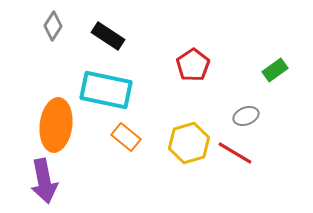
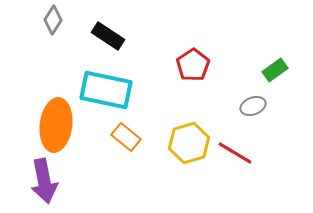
gray diamond: moved 6 px up
gray ellipse: moved 7 px right, 10 px up
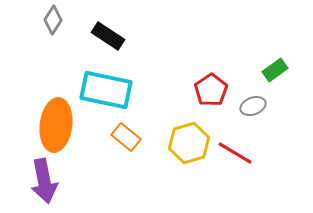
red pentagon: moved 18 px right, 25 px down
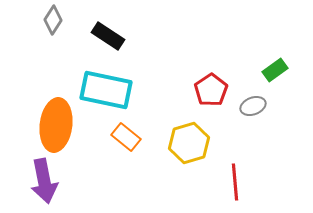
red line: moved 29 px down; rotated 54 degrees clockwise
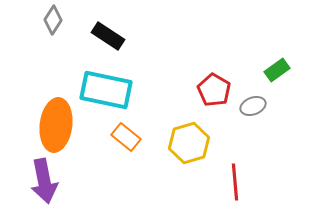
green rectangle: moved 2 px right
red pentagon: moved 3 px right; rotated 8 degrees counterclockwise
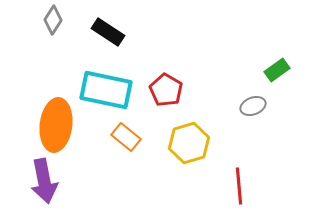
black rectangle: moved 4 px up
red pentagon: moved 48 px left
red line: moved 4 px right, 4 px down
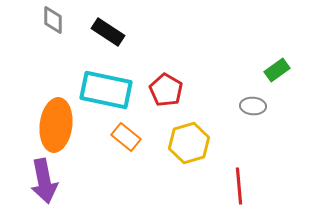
gray diamond: rotated 32 degrees counterclockwise
gray ellipse: rotated 25 degrees clockwise
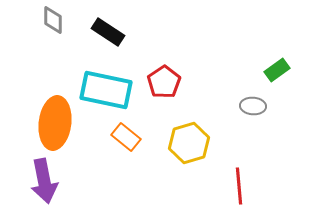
red pentagon: moved 2 px left, 8 px up; rotated 8 degrees clockwise
orange ellipse: moved 1 px left, 2 px up
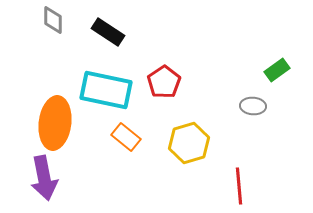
purple arrow: moved 3 px up
